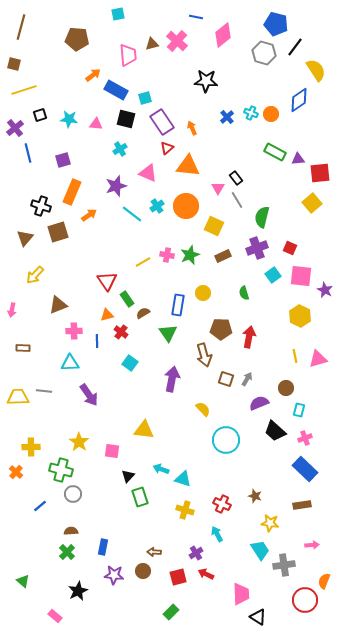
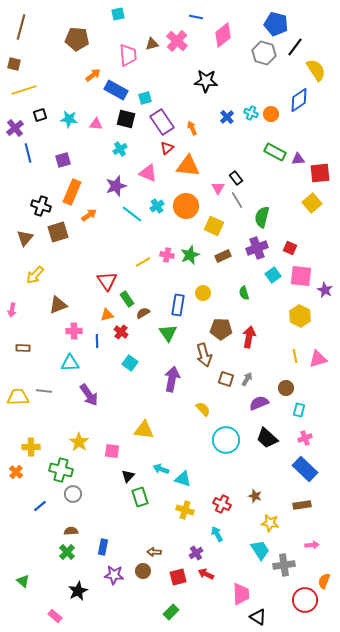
black trapezoid at (275, 431): moved 8 px left, 7 px down
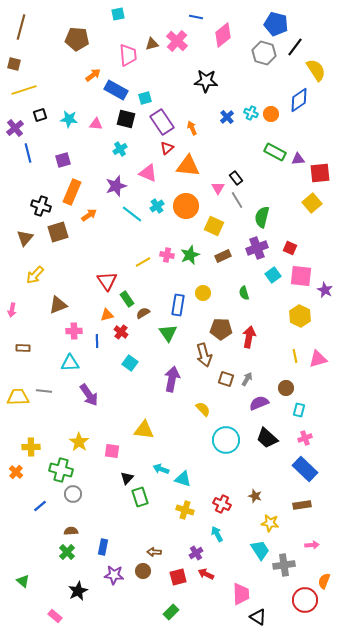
black triangle at (128, 476): moved 1 px left, 2 px down
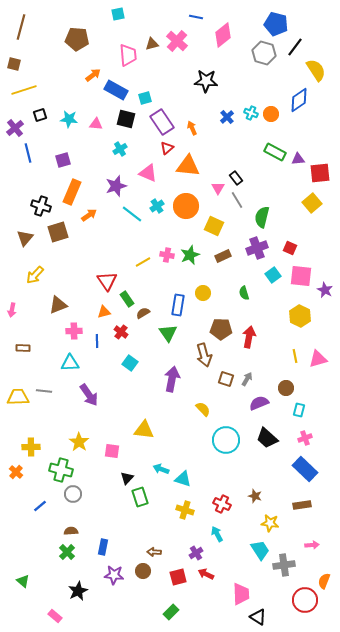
orange triangle at (107, 315): moved 3 px left, 3 px up
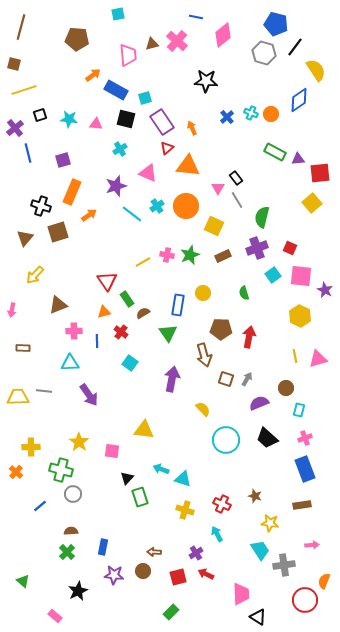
blue rectangle at (305, 469): rotated 25 degrees clockwise
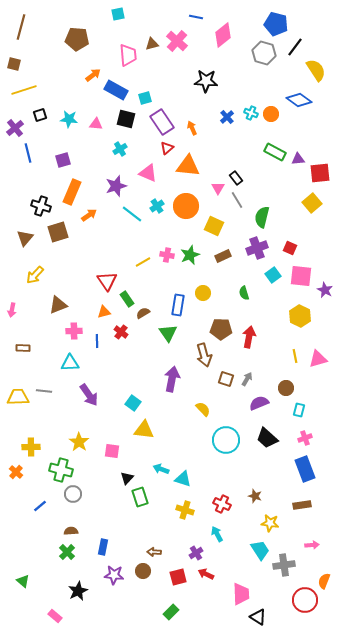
blue diamond at (299, 100): rotated 70 degrees clockwise
cyan square at (130, 363): moved 3 px right, 40 px down
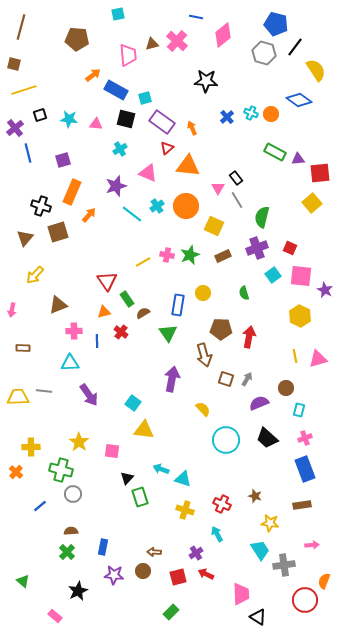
purple rectangle at (162, 122): rotated 20 degrees counterclockwise
orange arrow at (89, 215): rotated 14 degrees counterclockwise
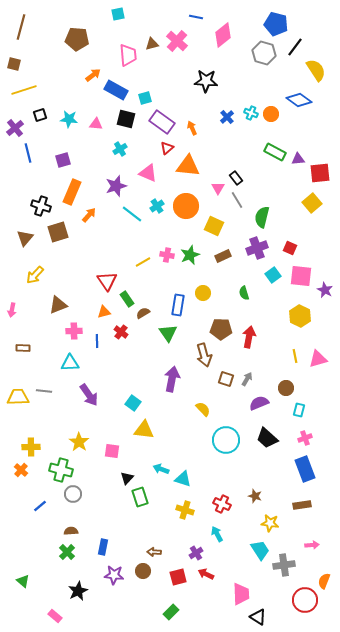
orange cross at (16, 472): moved 5 px right, 2 px up
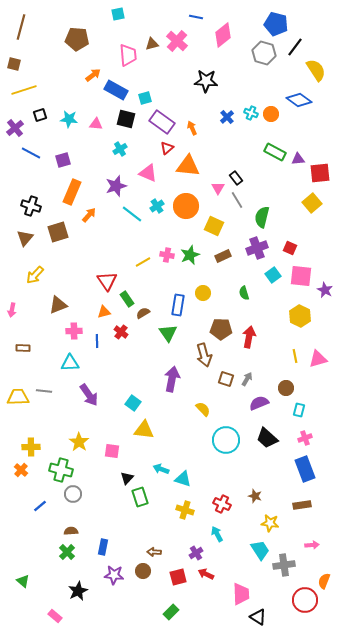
blue line at (28, 153): moved 3 px right; rotated 48 degrees counterclockwise
black cross at (41, 206): moved 10 px left
